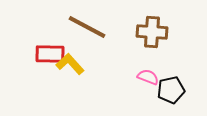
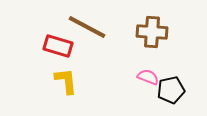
red rectangle: moved 8 px right, 8 px up; rotated 16 degrees clockwise
yellow L-shape: moved 4 px left, 17 px down; rotated 36 degrees clockwise
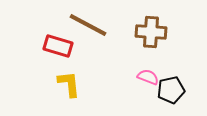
brown line: moved 1 px right, 2 px up
brown cross: moved 1 px left
yellow L-shape: moved 3 px right, 3 px down
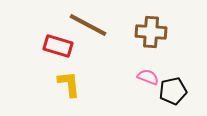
black pentagon: moved 2 px right, 1 px down
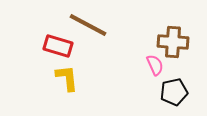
brown cross: moved 22 px right, 10 px down
pink semicircle: moved 7 px right, 12 px up; rotated 45 degrees clockwise
yellow L-shape: moved 2 px left, 6 px up
black pentagon: moved 1 px right, 1 px down
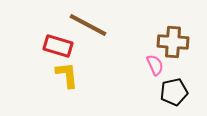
yellow L-shape: moved 3 px up
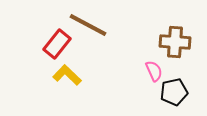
brown cross: moved 2 px right
red rectangle: moved 1 px left, 2 px up; rotated 68 degrees counterclockwise
pink semicircle: moved 1 px left, 6 px down
yellow L-shape: rotated 40 degrees counterclockwise
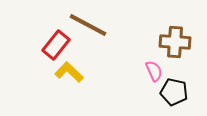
red rectangle: moved 1 px left, 1 px down
yellow L-shape: moved 2 px right, 3 px up
black pentagon: rotated 24 degrees clockwise
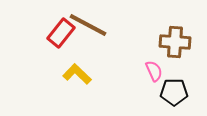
red rectangle: moved 5 px right, 12 px up
yellow L-shape: moved 8 px right, 2 px down
black pentagon: rotated 12 degrees counterclockwise
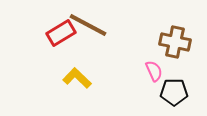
red rectangle: rotated 20 degrees clockwise
brown cross: rotated 8 degrees clockwise
yellow L-shape: moved 4 px down
